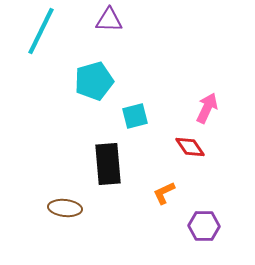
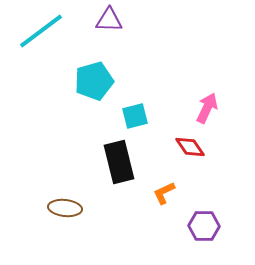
cyan line: rotated 27 degrees clockwise
black rectangle: moved 11 px right, 2 px up; rotated 9 degrees counterclockwise
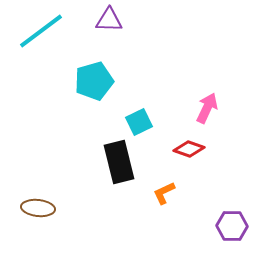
cyan square: moved 4 px right, 6 px down; rotated 12 degrees counterclockwise
red diamond: moved 1 px left, 2 px down; rotated 36 degrees counterclockwise
brown ellipse: moved 27 px left
purple hexagon: moved 28 px right
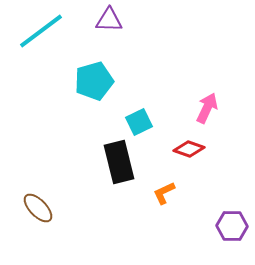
brown ellipse: rotated 40 degrees clockwise
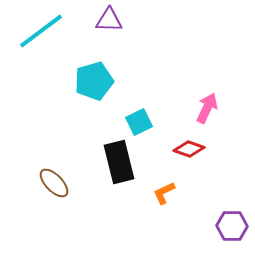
brown ellipse: moved 16 px right, 25 px up
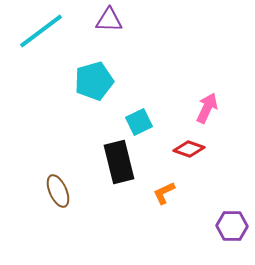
brown ellipse: moved 4 px right, 8 px down; rotated 20 degrees clockwise
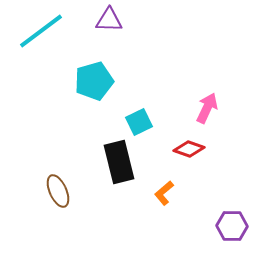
orange L-shape: rotated 15 degrees counterclockwise
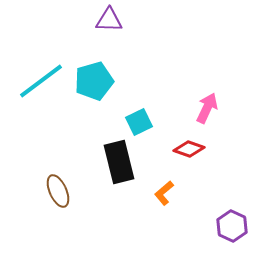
cyan line: moved 50 px down
purple hexagon: rotated 24 degrees clockwise
